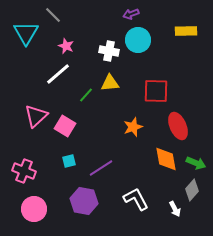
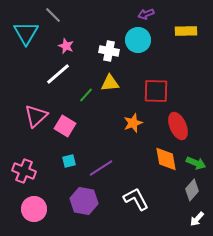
purple arrow: moved 15 px right
orange star: moved 4 px up
white arrow: moved 22 px right, 10 px down; rotated 70 degrees clockwise
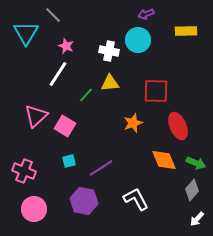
white line: rotated 16 degrees counterclockwise
orange diamond: moved 2 px left, 1 px down; rotated 12 degrees counterclockwise
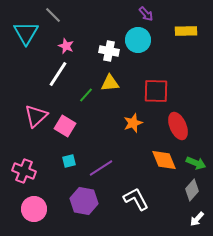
purple arrow: rotated 112 degrees counterclockwise
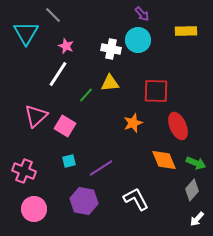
purple arrow: moved 4 px left
white cross: moved 2 px right, 2 px up
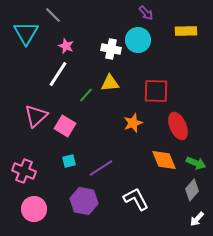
purple arrow: moved 4 px right, 1 px up
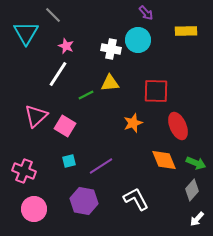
green line: rotated 21 degrees clockwise
purple line: moved 2 px up
